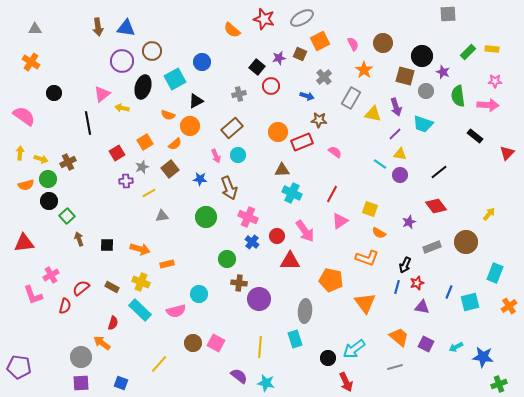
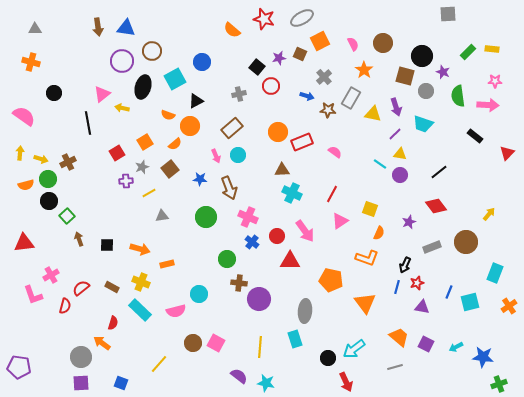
orange cross at (31, 62): rotated 18 degrees counterclockwise
brown star at (319, 120): moved 9 px right, 10 px up
orange semicircle at (379, 233): rotated 96 degrees counterclockwise
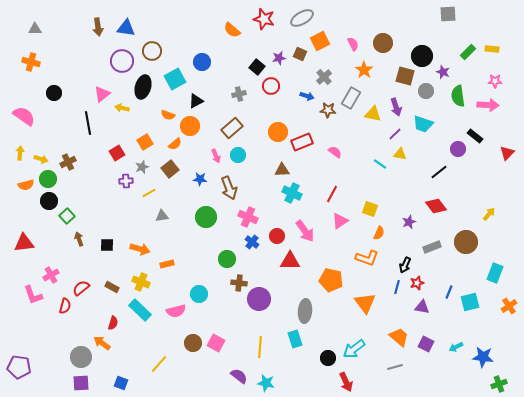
purple circle at (400, 175): moved 58 px right, 26 px up
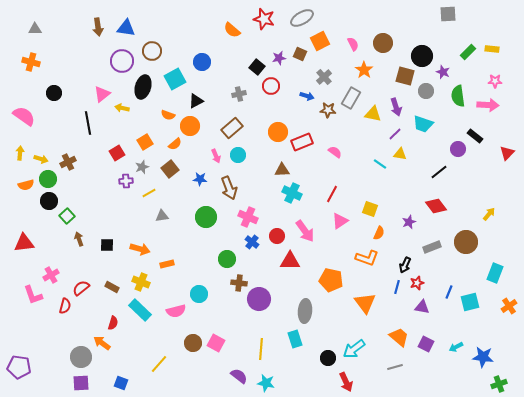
yellow line at (260, 347): moved 1 px right, 2 px down
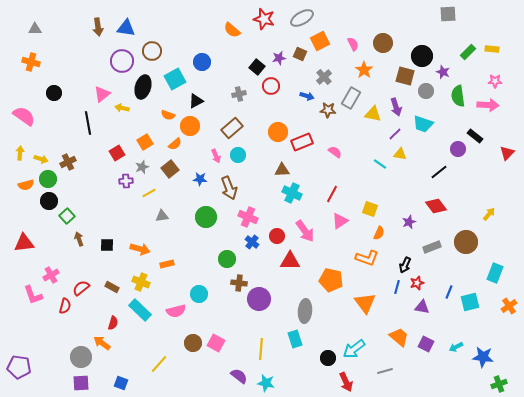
gray line at (395, 367): moved 10 px left, 4 px down
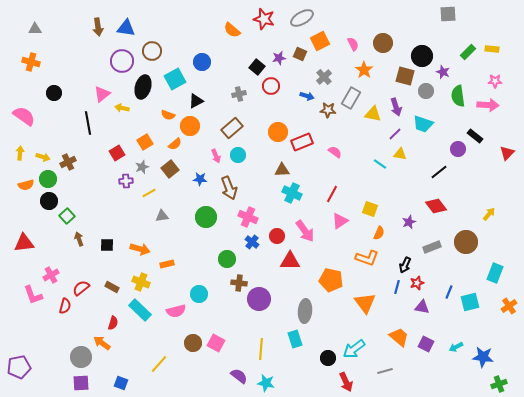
yellow arrow at (41, 159): moved 2 px right, 2 px up
purple pentagon at (19, 367): rotated 20 degrees counterclockwise
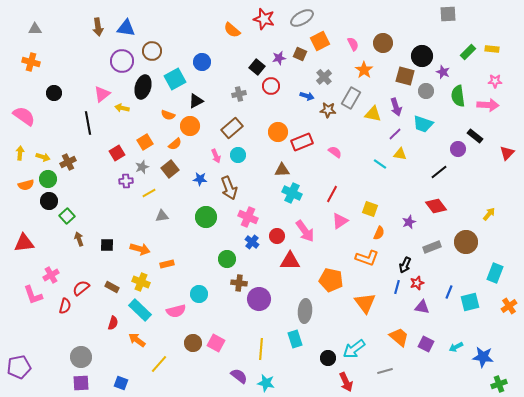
orange arrow at (102, 343): moved 35 px right, 3 px up
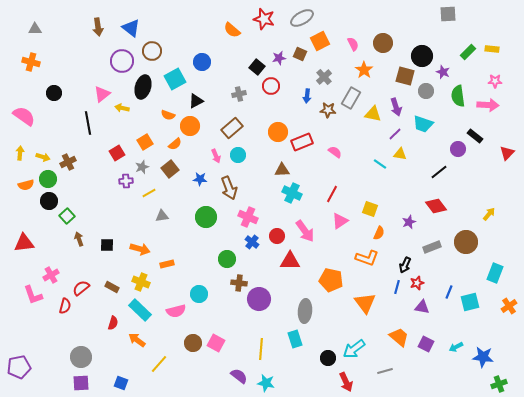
blue triangle at (126, 28): moved 5 px right; rotated 30 degrees clockwise
blue arrow at (307, 96): rotated 80 degrees clockwise
